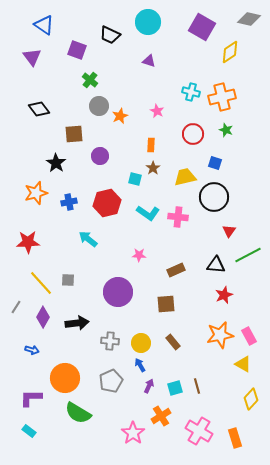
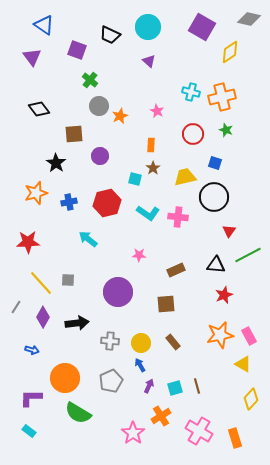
cyan circle at (148, 22): moved 5 px down
purple triangle at (149, 61): rotated 24 degrees clockwise
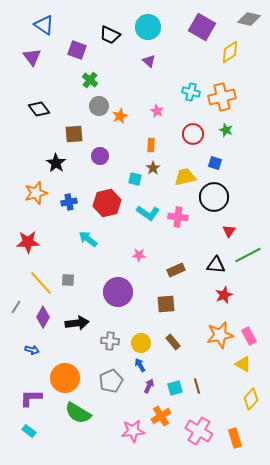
pink star at (133, 433): moved 2 px up; rotated 30 degrees clockwise
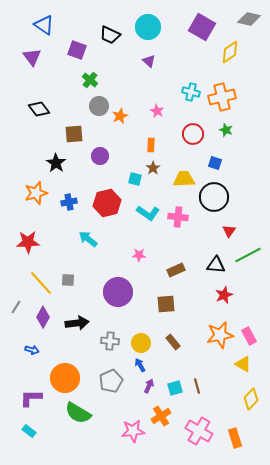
yellow trapezoid at (185, 177): moved 1 px left, 2 px down; rotated 10 degrees clockwise
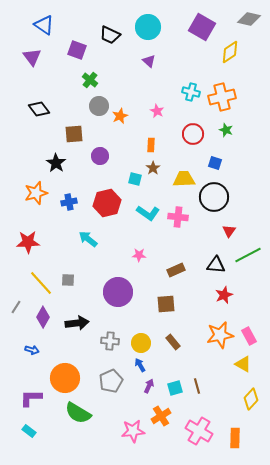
orange rectangle at (235, 438): rotated 18 degrees clockwise
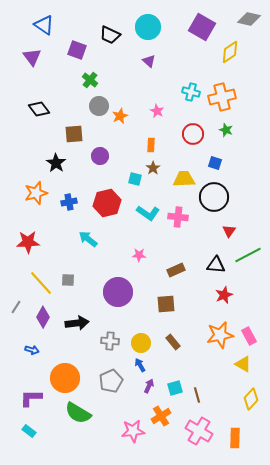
brown line at (197, 386): moved 9 px down
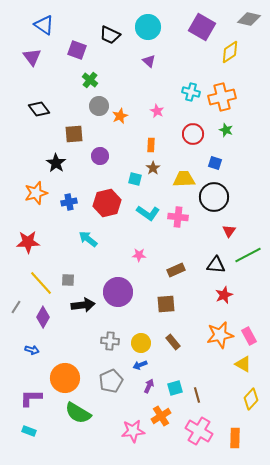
black arrow at (77, 323): moved 6 px right, 18 px up
blue arrow at (140, 365): rotated 80 degrees counterclockwise
cyan rectangle at (29, 431): rotated 16 degrees counterclockwise
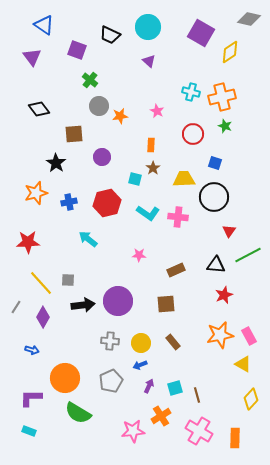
purple square at (202, 27): moved 1 px left, 6 px down
orange star at (120, 116): rotated 14 degrees clockwise
green star at (226, 130): moved 1 px left, 4 px up
purple circle at (100, 156): moved 2 px right, 1 px down
purple circle at (118, 292): moved 9 px down
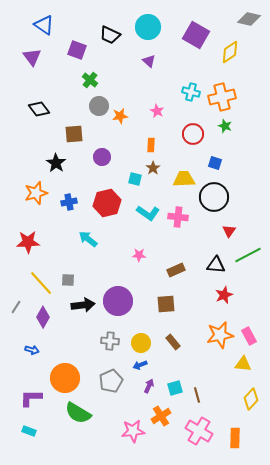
purple square at (201, 33): moved 5 px left, 2 px down
yellow triangle at (243, 364): rotated 24 degrees counterclockwise
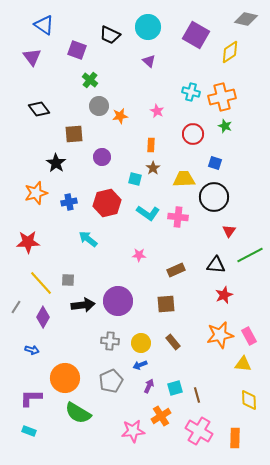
gray diamond at (249, 19): moved 3 px left
green line at (248, 255): moved 2 px right
yellow diamond at (251, 399): moved 2 px left, 1 px down; rotated 45 degrees counterclockwise
